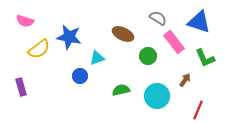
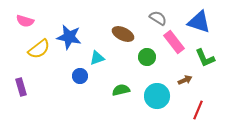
green circle: moved 1 px left, 1 px down
brown arrow: rotated 32 degrees clockwise
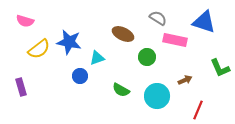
blue triangle: moved 5 px right
blue star: moved 5 px down
pink rectangle: moved 1 px right, 2 px up; rotated 40 degrees counterclockwise
green L-shape: moved 15 px right, 10 px down
green semicircle: rotated 138 degrees counterclockwise
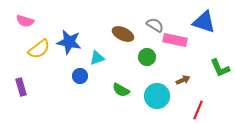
gray semicircle: moved 3 px left, 7 px down
brown arrow: moved 2 px left
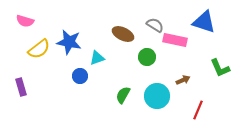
green semicircle: moved 2 px right, 5 px down; rotated 90 degrees clockwise
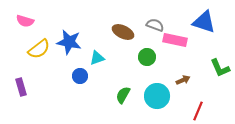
gray semicircle: rotated 12 degrees counterclockwise
brown ellipse: moved 2 px up
red line: moved 1 px down
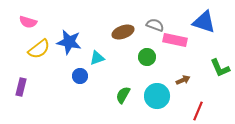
pink semicircle: moved 3 px right, 1 px down
brown ellipse: rotated 45 degrees counterclockwise
purple rectangle: rotated 30 degrees clockwise
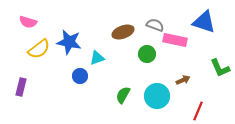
green circle: moved 3 px up
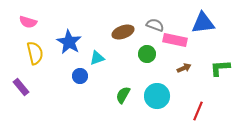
blue triangle: moved 1 px left, 1 px down; rotated 25 degrees counterclockwise
blue star: rotated 20 degrees clockwise
yellow semicircle: moved 4 px left, 4 px down; rotated 65 degrees counterclockwise
green L-shape: rotated 110 degrees clockwise
brown arrow: moved 1 px right, 12 px up
purple rectangle: rotated 54 degrees counterclockwise
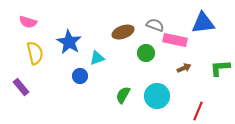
green circle: moved 1 px left, 1 px up
